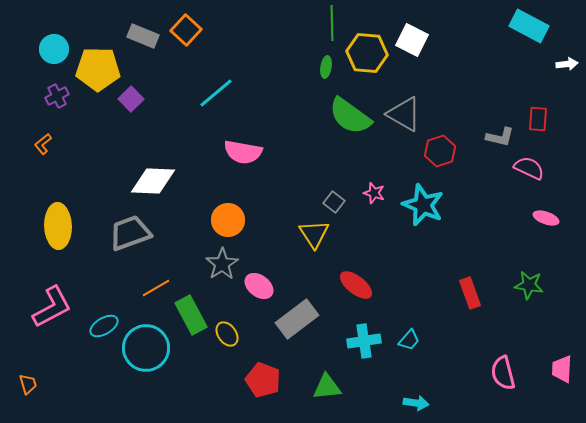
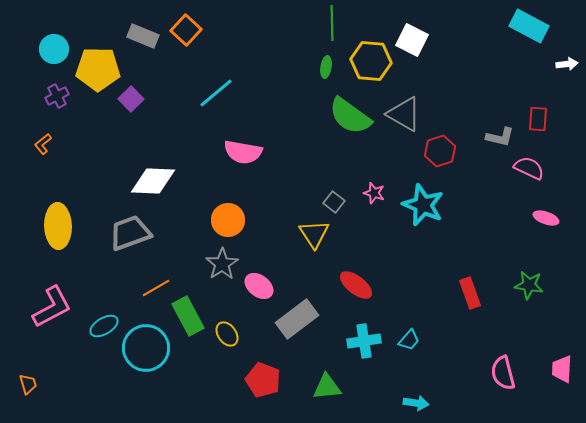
yellow hexagon at (367, 53): moved 4 px right, 8 px down
green rectangle at (191, 315): moved 3 px left, 1 px down
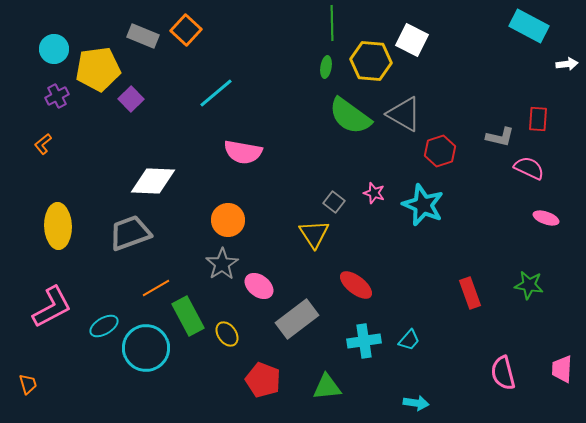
yellow pentagon at (98, 69): rotated 9 degrees counterclockwise
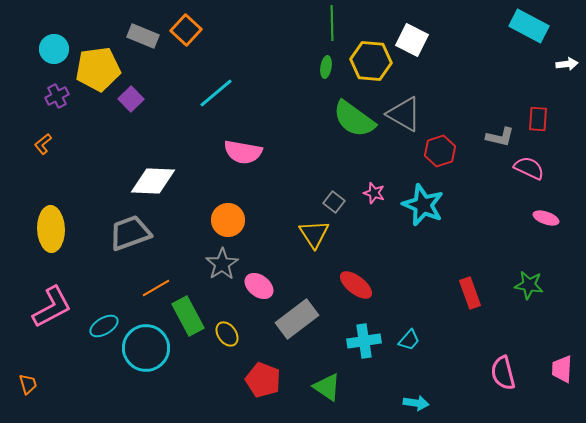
green semicircle at (350, 116): moved 4 px right, 3 px down
yellow ellipse at (58, 226): moved 7 px left, 3 px down
green triangle at (327, 387): rotated 40 degrees clockwise
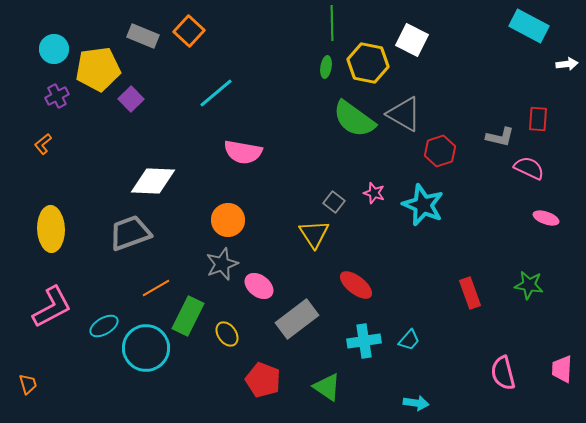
orange square at (186, 30): moved 3 px right, 1 px down
yellow hexagon at (371, 61): moved 3 px left, 2 px down; rotated 6 degrees clockwise
gray star at (222, 264): rotated 12 degrees clockwise
green rectangle at (188, 316): rotated 54 degrees clockwise
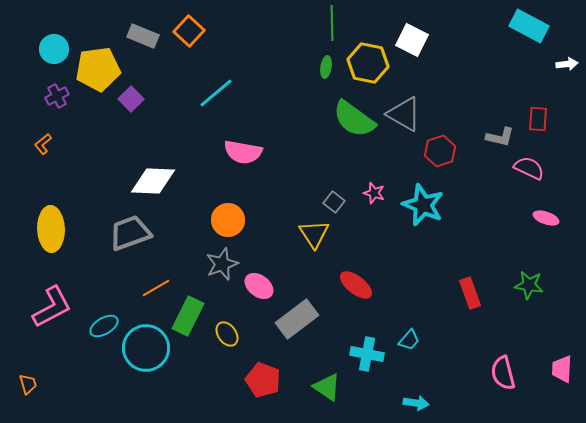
cyan cross at (364, 341): moved 3 px right, 13 px down; rotated 20 degrees clockwise
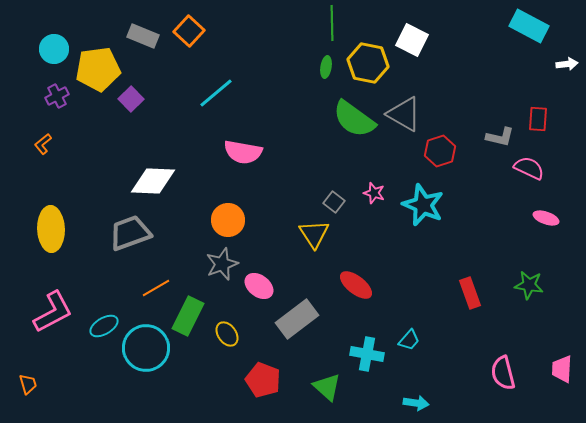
pink L-shape at (52, 307): moved 1 px right, 5 px down
green triangle at (327, 387): rotated 8 degrees clockwise
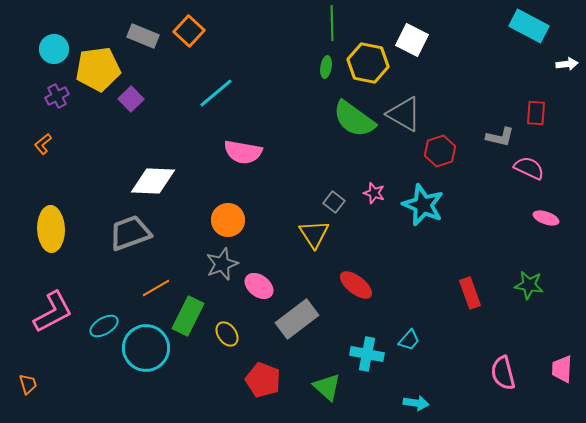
red rectangle at (538, 119): moved 2 px left, 6 px up
